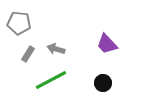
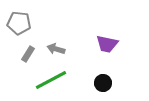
purple trapezoid: rotated 35 degrees counterclockwise
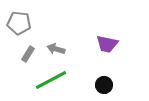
black circle: moved 1 px right, 2 px down
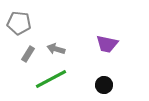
green line: moved 1 px up
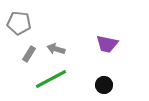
gray rectangle: moved 1 px right
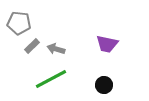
gray rectangle: moved 3 px right, 8 px up; rotated 14 degrees clockwise
